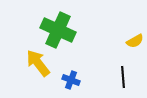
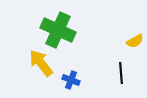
yellow arrow: moved 3 px right
black line: moved 2 px left, 4 px up
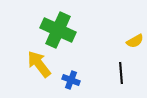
yellow arrow: moved 2 px left, 1 px down
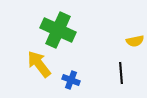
yellow semicircle: rotated 18 degrees clockwise
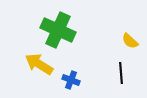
yellow semicircle: moved 5 px left; rotated 54 degrees clockwise
yellow arrow: rotated 20 degrees counterclockwise
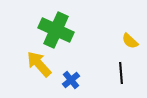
green cross: moved 2 px left
yellow arrow: rotated 16 degrees clockwise
blue cross: rotated 30 degrees clockwise
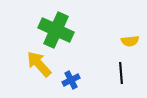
yellow semicircle: rotated 48 degrees counterclockwise
blue cross: rotated 12 degrees clockwise
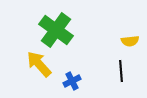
green cross: rotated 12 degrees clockwise
black line: moved 2 px up
blue cross: moved 1 px right, 1 px down
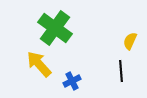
green cross: moved 1 px left, 2 px up
yellow semicircle: rotated 120 degrees clockwise
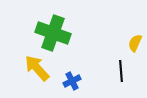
green cross: moved 2 px left, 5 px down; rotated 16 degrees counterclockwise
yellow semicircle: moved 5 px right, 2 px down
yellow arrow: moved 2 px left, 4 px down
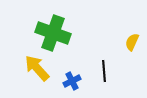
yellow semicircle: moved 3 px left, 1 px up
black line: moved 17 px left
